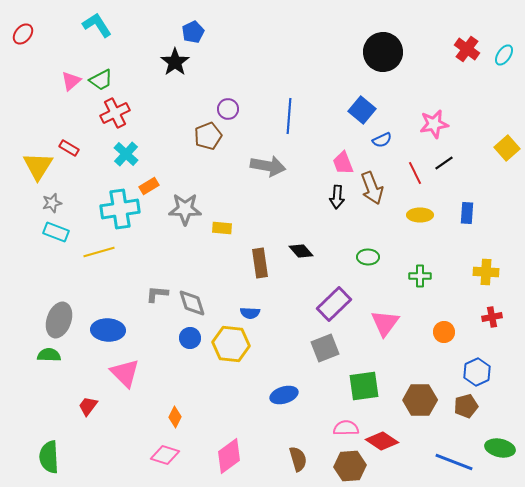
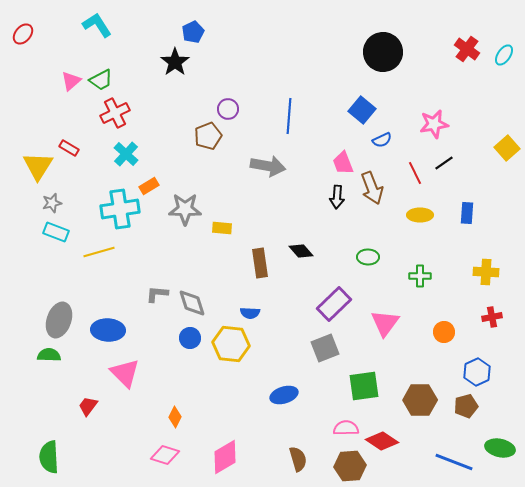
pink diamond at (229, 456): moved 4 px left, 1 px down; rotated 6 degrees clockwise
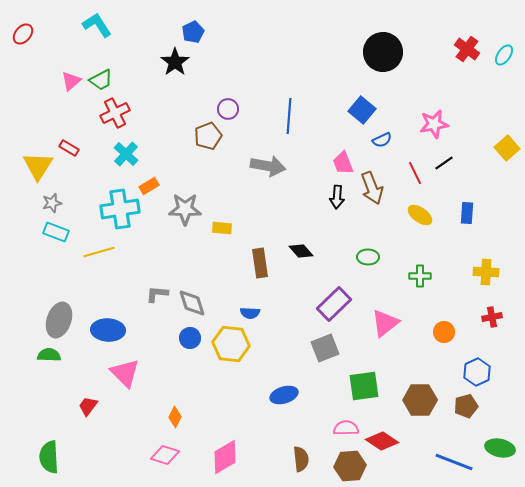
yellow ellipse at (420, 215): rotated 35 degrees clockwise
pink triangle at (385, 323): rotated 16 degrees clockwise
brown semicircle at (298, 459): moved 3 px right; rotated 10 degrees clockwise
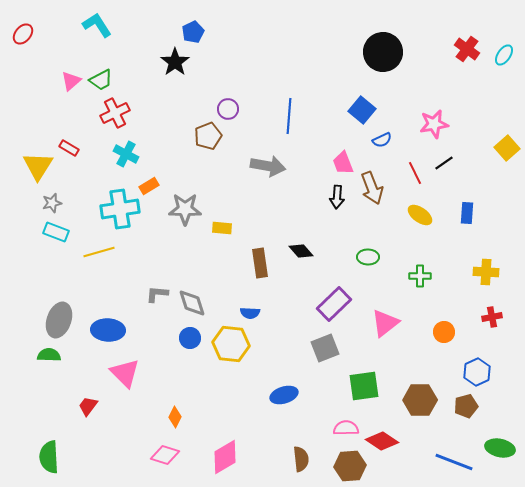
cyan cross at (126, 154): rotated 15 degrees counterclockwise
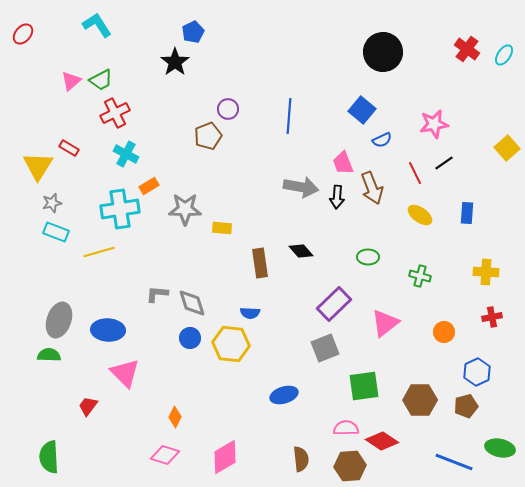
gray arrow at (268, 166): moved 33 px right, 21 px down
green cross at (420, 276): rotated 15 degrees clockwise
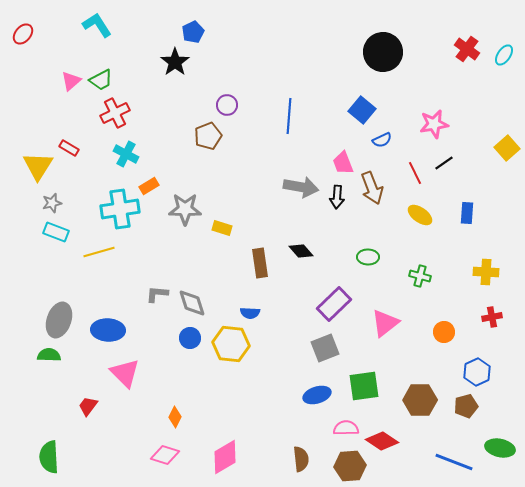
purple circle at (228, 109): moved 1 px left, 4 px up
yellow rectangle at (222, 228): rotated 12 degrees clockwise
blue ellipse at (284, 395): moved 33 px right
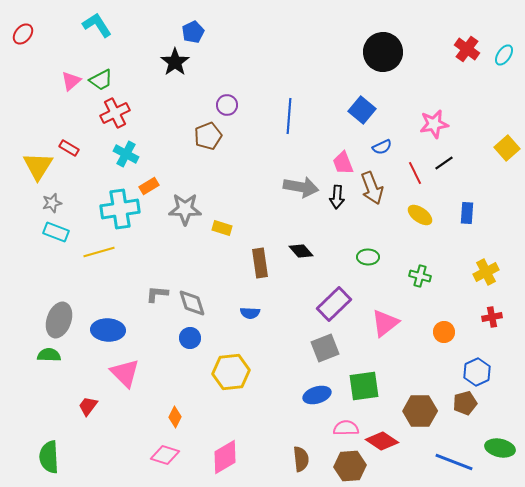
blue semicircle at (382, 140): moved 7 px down
yellow cross at (486, 272): rotated 30 degrees counterclockwise
yellow hexagon at (231, 344): moved 28 px down; rotated 12 degrees counterclockwise
brown hexagon at (420, 400): moved 11 px down
brown pentagon at (466, 406): moved 1 px left, 3 px up
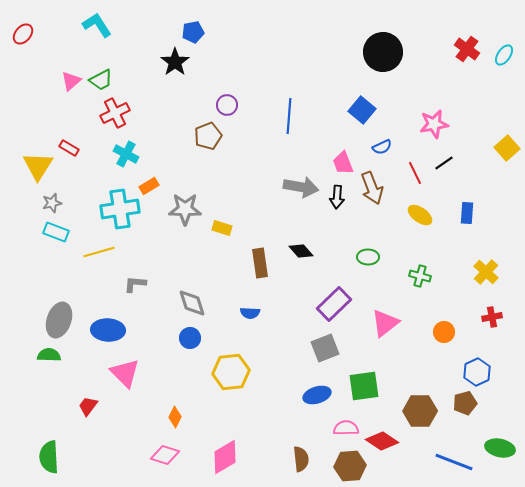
blue pentagon at (193, 32): rotated 15 degrees clockwise
yellow cross at (486, 272): rotated 20 degrees counterclockwise
gray L-shape at (157, 294): moved 22 px left, 10 px up
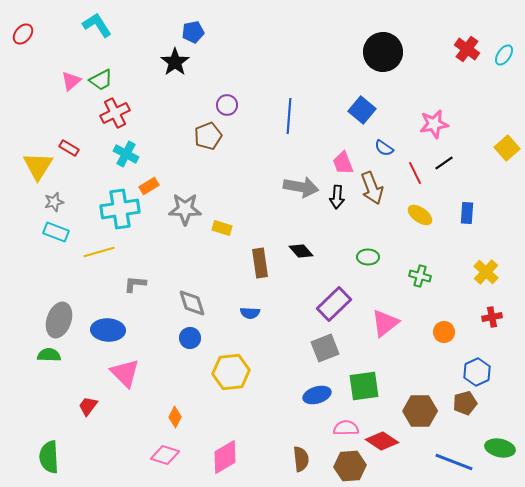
blue semicircle at (382, 147): moved 2 px right, 1 px down; rotated 60 degrees clockwise
gray star at (52, 203): moved 2 px right, 1 px up
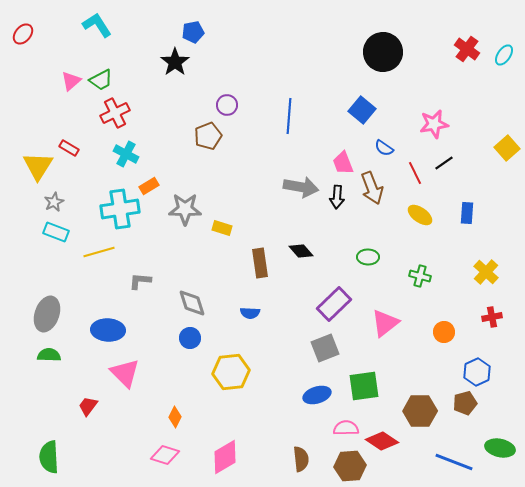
gray star at (54, 202): rotated 12 degrees counterclockwise
gray L-shape at (135, 284): moved 5 px right, 3 px up
gray ellipse at (59, 320): moved 12 px left, 6 px up
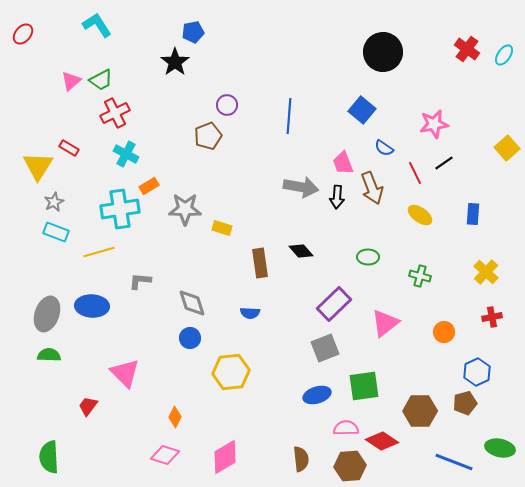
blue rectangle at (467, 213): moved 6 px right, 1 px down
blue ellipse at (108, 330): moved 16 px left, 24 px up
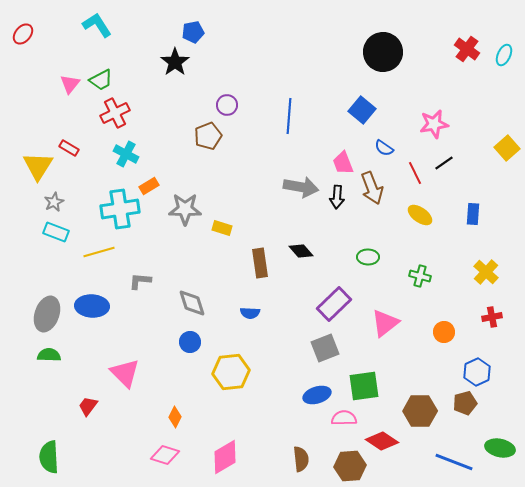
cyan ellipse at (504, 55): rotated 10 degrees counterclockwise
pink triangle at (71, 81): moved 1 px left, 3 px down; rotated 10 degrees counterclockwise
blue circle at (190, 338): moved 4 px down
pink semicircle at (346, 428): moved 2 px left, 10 px up
